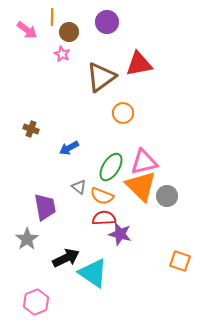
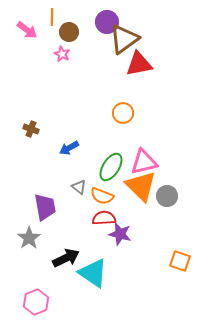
brown triangle: moved 23 px right, 38 px up
gray star: moved 2 px right, 1 px up
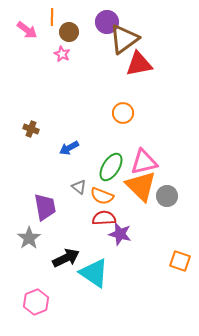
cyan triangle: moved 1 px right
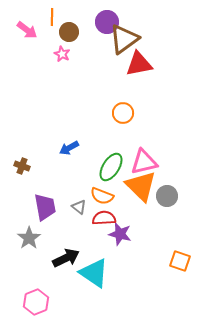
brown cross: moved 9 px left, 37 px down
gray triangle: moved 20 px down
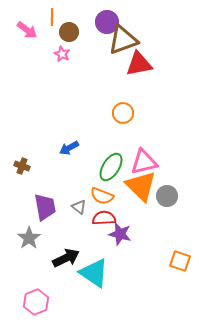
brown triangle: moved 1 px left, 1 px down; rotated 16 degrees clockwise
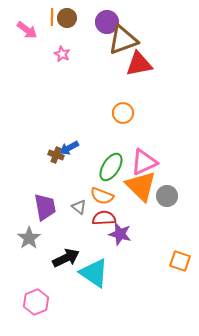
brown circle: moved 2 px left, 14 px up
pink triangle: rotated 12 degrees counterclockwise
brown cross: moved 34 px right, 11 px up
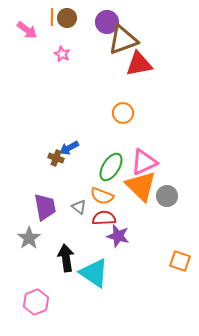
brown cross: moved 3 px down
purple star: moved 2 px left, 2 px down
black arrow: rotated 72 degrees counterclockwise
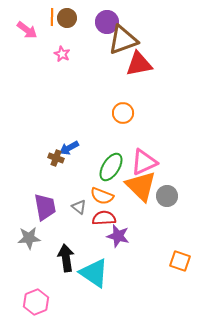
gray star: rotated 30 degrees clockwise
